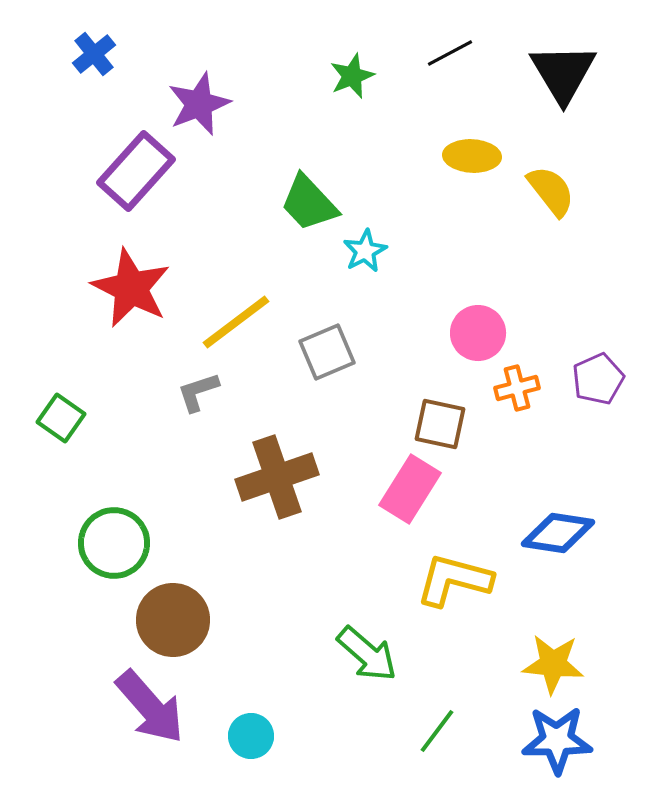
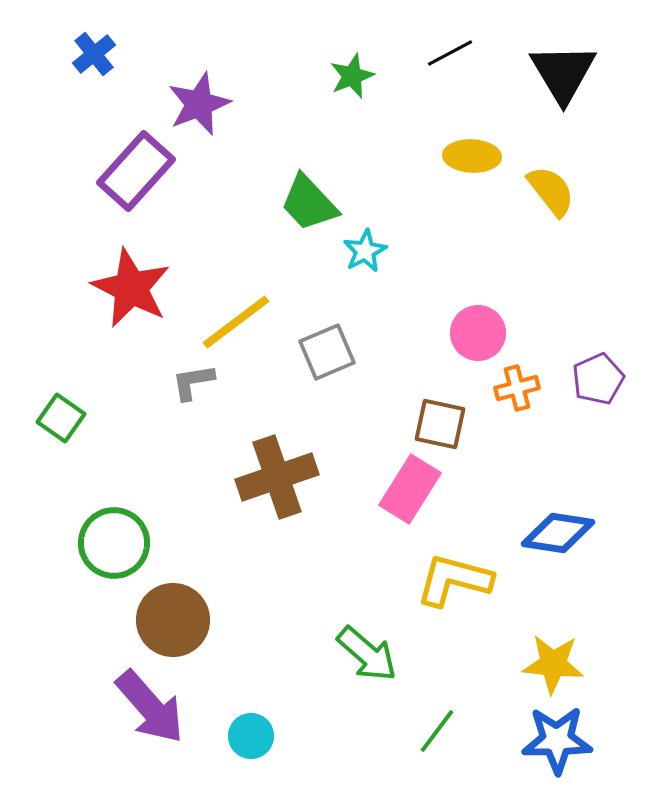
gray L-shape: moved 5 px left, 10 px up; rotated 9 degrees clockwise
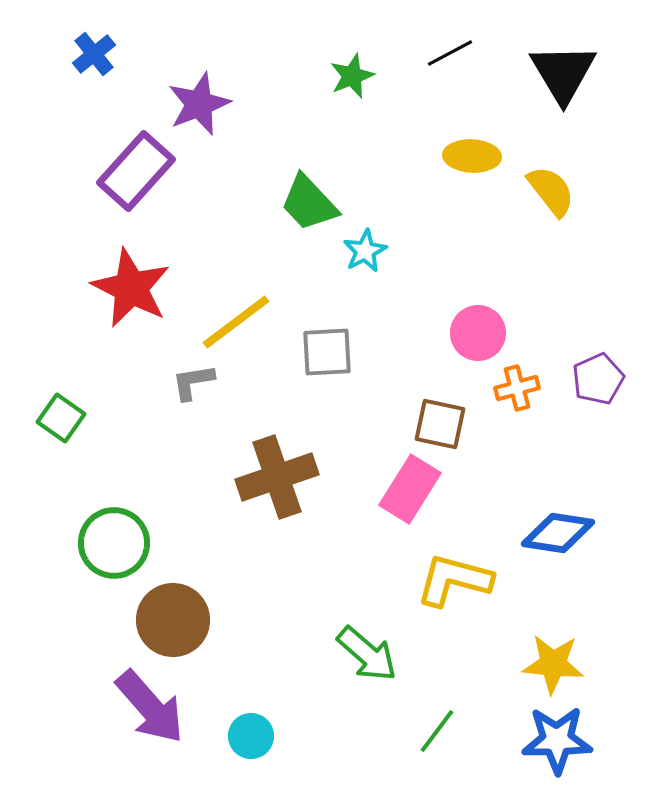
gray square: rotated 20 degrees clockwise
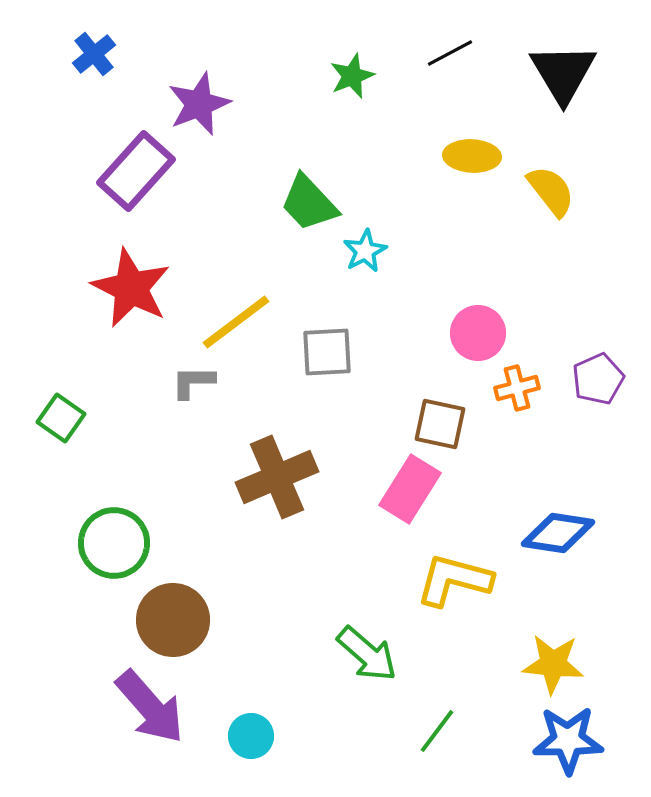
gray L-shape: rotated 9 degrees clockwise
brown cross: rotated 4 degrees counterclockwise
blue star: moved 11 px right
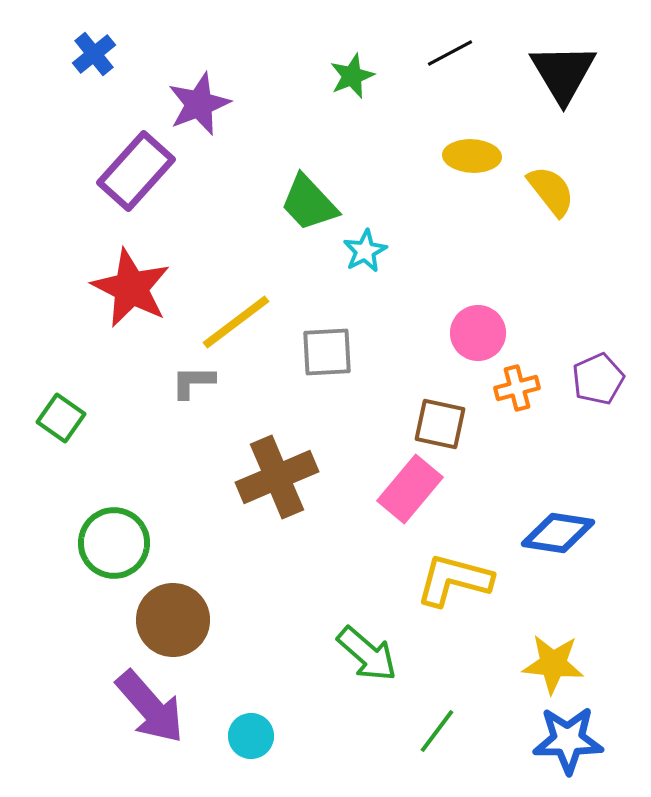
pink rectangle: rotated 8 degrees clockwise
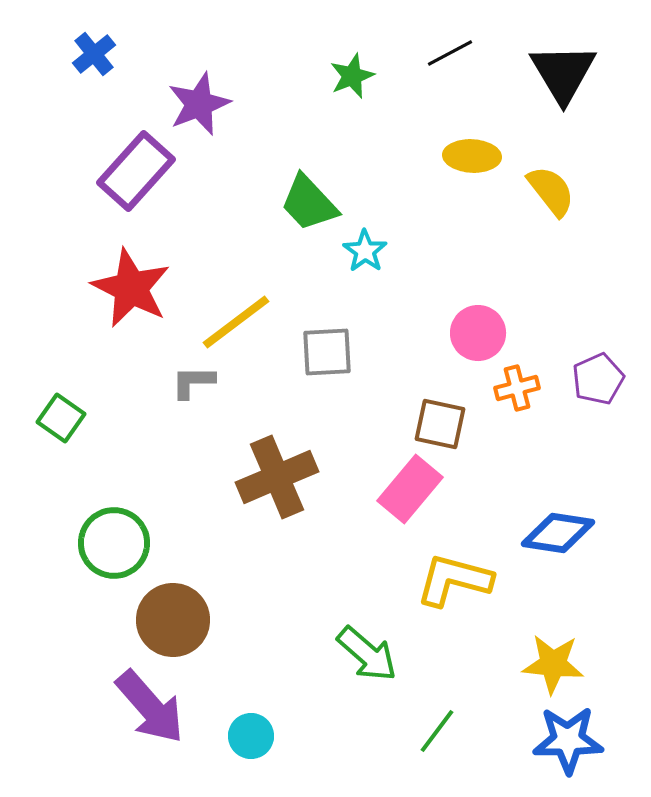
cyan star: rotated 9 degrees counterclockwise
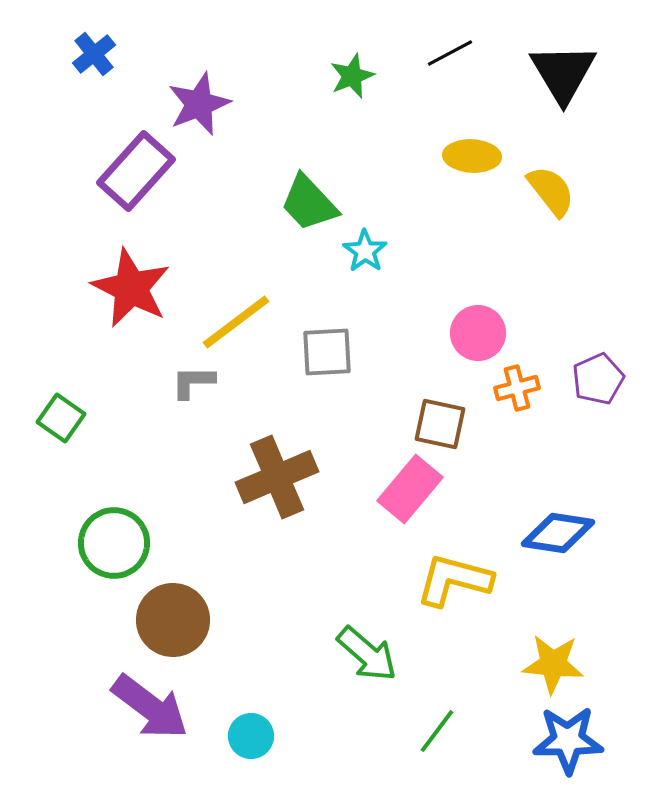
purple arrow: rotated 12 degrees counterclockwise
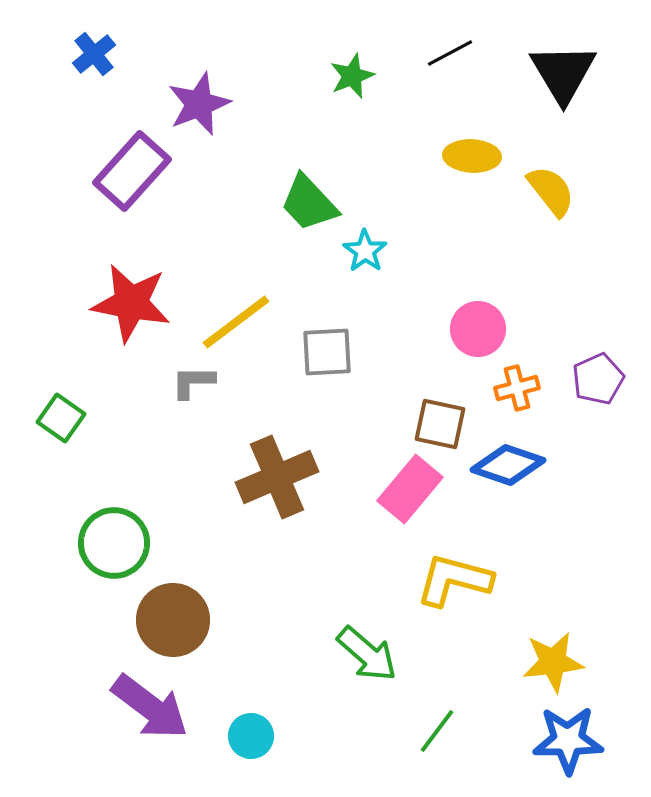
purple rectangle: moved 4 px left
red star: moved 15 px down; rotated 16 degrees counterclockwise
pink circle: moved 4 px up
blue diamond: moved 50 px left, 68 px up; rotated 10 degrees clockwise
yellow star: moved 2 px up; rotated 12 degrees counterclockwise
